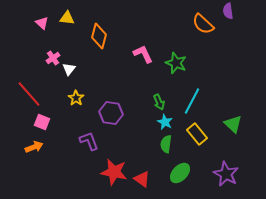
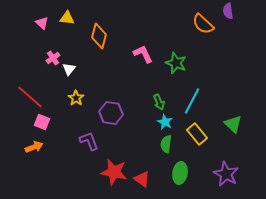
red line: moved 1 px right, 3 px down; rotated 8 degrees counterclockwise
green ellipse: rotated 35 degrees counterclockwise
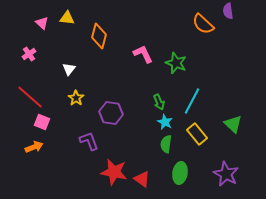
pink cross: moved 24 px left, 4 px up
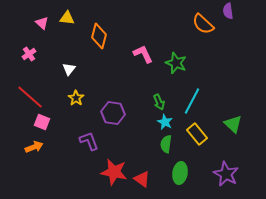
purple hexagon: moved 2 px right
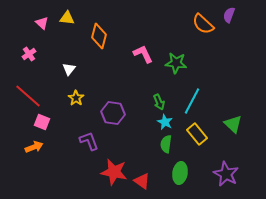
purple semicircle: moved 1 px right, 4 px down; rotated 28 degrees clockwise
green star: rotated 15 degrees counterclockwise
red line: moved 2 px left, 1 px up
red triangle: moved 2 px down
